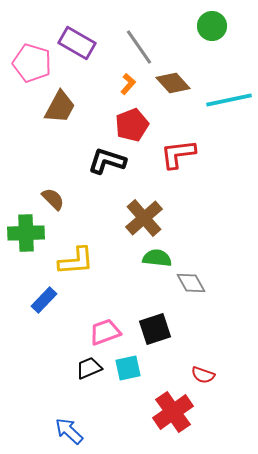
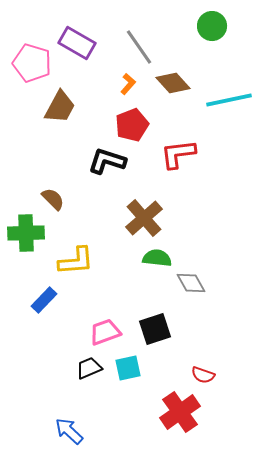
red cross: moved 7 px right
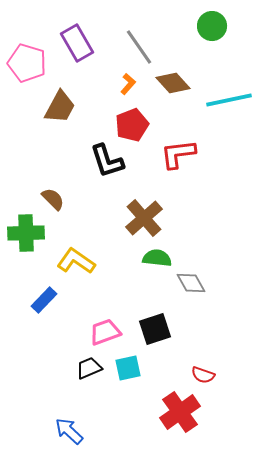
purple rectangle: rotated 30 degrees clockwise
pink pentagon: moved 5 px left
black L-shape: rotated 126 degrees counterclockwise
yellow L-shape: rotated 141 degrees counterclockwise
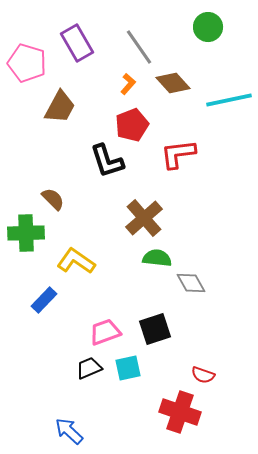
green circle: moved 4 px left, 1 px down
red cross: rotated 36 degrees counterclockwise
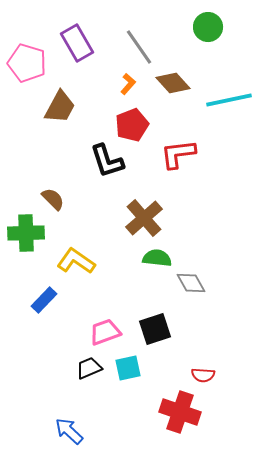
red semicircle: rotated 15 degrees counterclockwise
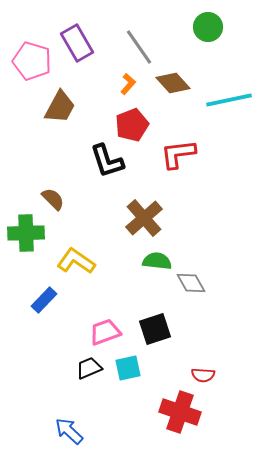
pink pentagon: moved 5 px right, 2 px up
green semicircle: moved 3 px down
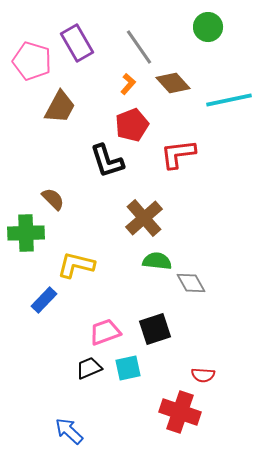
yellow L-shape: moved 4 px down; rotated 21 degrees counterclockwise
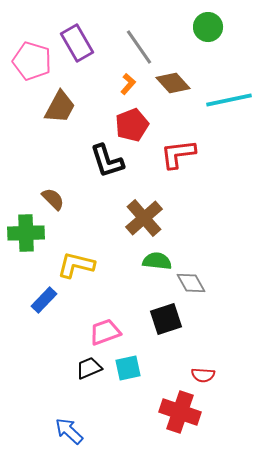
black square: moved 11 px right, 10 px up
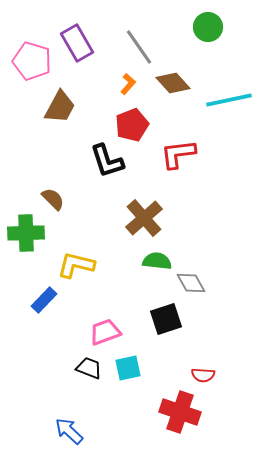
black trapezoid: rotated 44 degrees clockwise
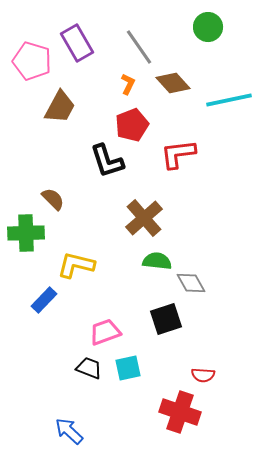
orange L-shape: rotated 15 degrees counterclockwise
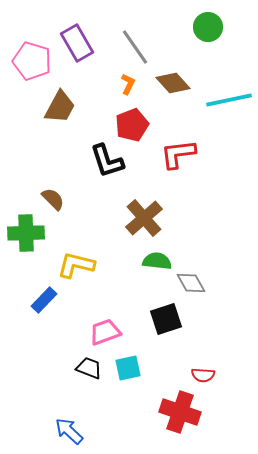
gray line: moved 4 px left
